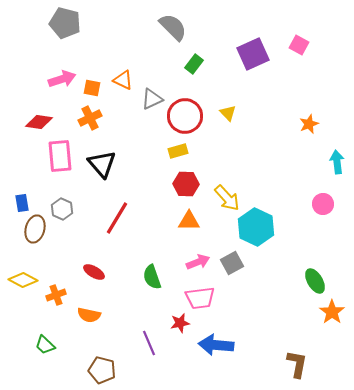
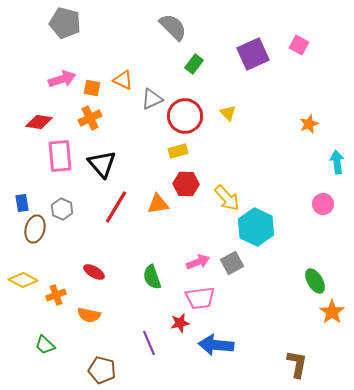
red line at (117, 218): moved 1 px left, 11 px up
orange triangle at (189, 221): moved 31 px left, 17 px up; rotated 10 degrees counterclockwise
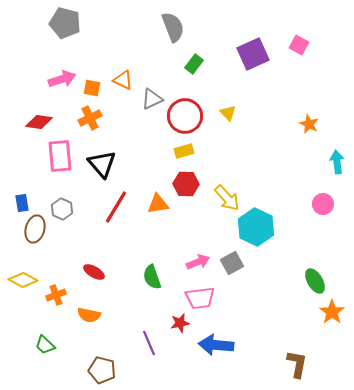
gray semicircle at (173, 27): rotated 24 degrees clockwise
orange star at (309, 124): rotated 24 degrees counterclockwise
yellow rectangle at (178, 151): moved 6 px right
